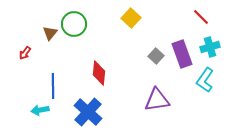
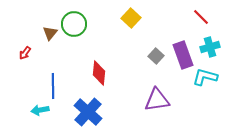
purple rectangle: moved 1 px right, 1 px down
cyan L-shape: moved 3 px up; rotated 70 degrees clockwise
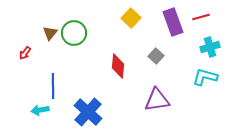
red line: rotated 60 degrees counterclockwise
green circle: moved 9 px down
purple rectangle: moved 10 px left, 33 px up
red diamond: moved 19 px right, 7 px up
